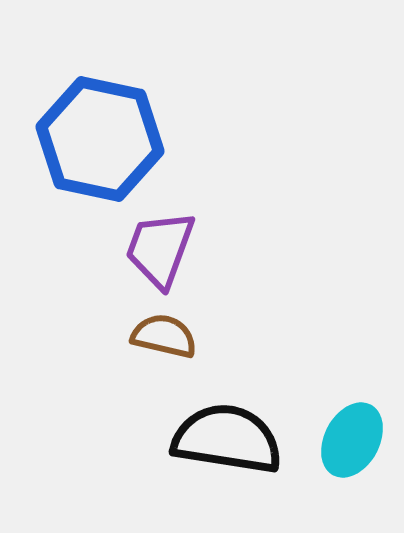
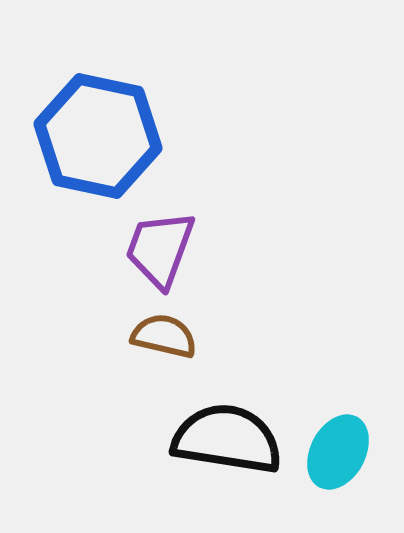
blue hexagon: moved 2 px left, 3 px up
cyan ellipse: moved 14 px left, 12 px down
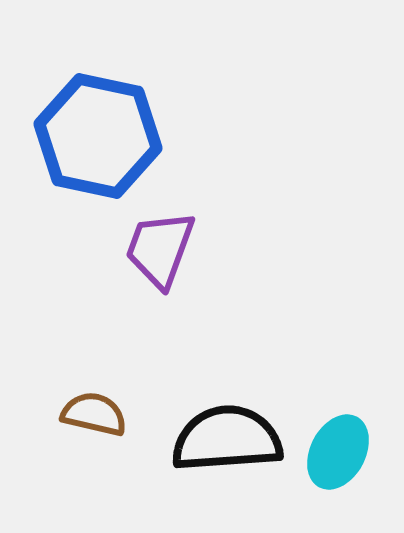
brown semicircle: moved 70 px left, 78 px down
black semicircle: rotated 13 degrees counterclockwise
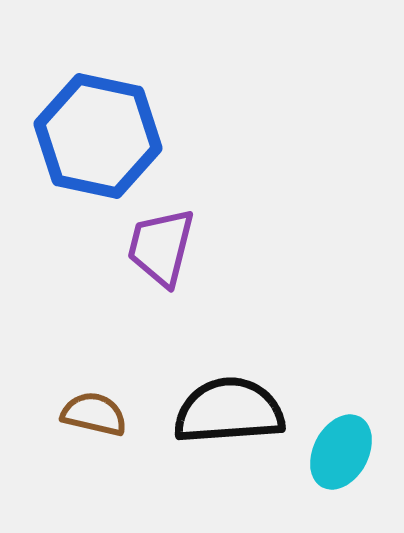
purple trapezoid: moved 1 px right, 2 px up; rotated 6 degrees counterclockwise
black semicircle: moved 2 px right, 28 px up
cyan ellipse: moved 3 px right
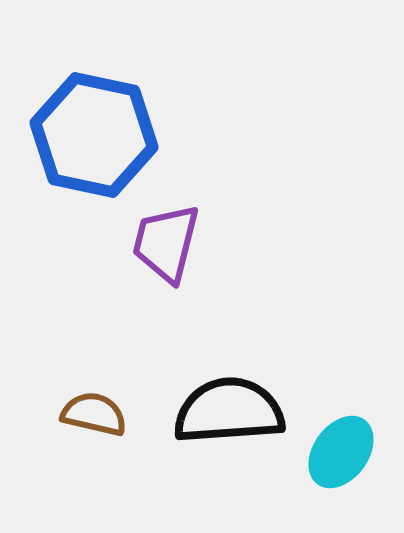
blue hexagon: moved 4 px left, 1 px up
purple trapezoid: moved 5 px right, 4 px up
cyan ellipse: rotated 8 degrees clockwise
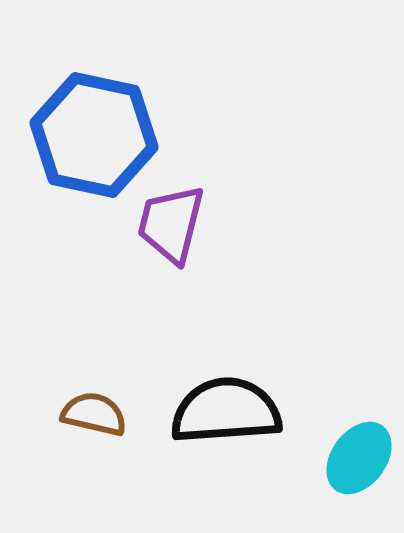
purple trapezoid: moved 5 px right, 19 px up
black semicircle: moved 3 px left
cyan ellipse: moved 18 px right, 6 px down
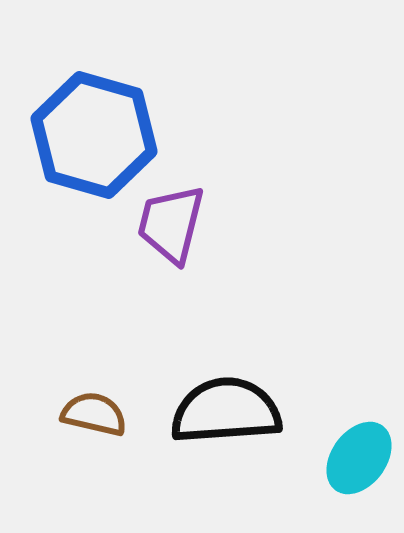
blue hexagon: rotated 4 degrees clockwise
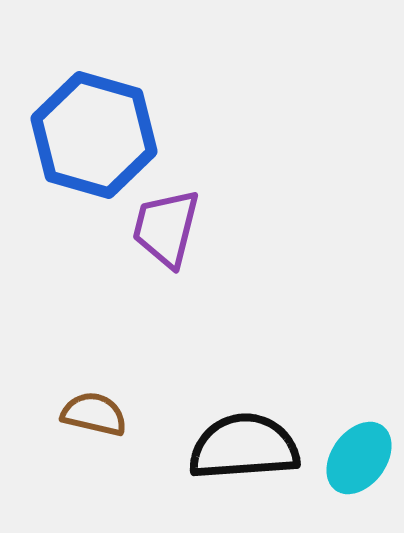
purple trapezoid: moved 5 px left, 4 px down
black semicircle: moved 18 px right, 36 px down
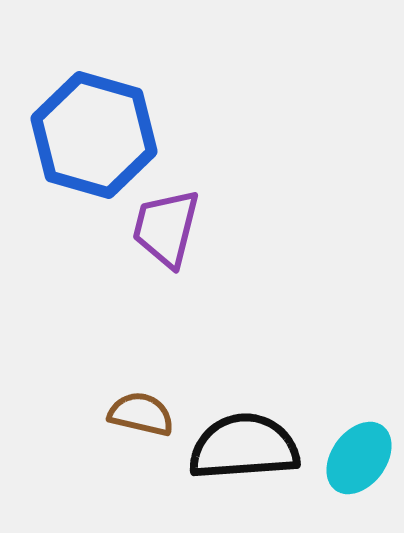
brown semicircle: moved 47 px right
